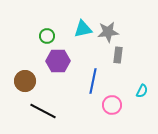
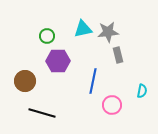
gray rectangle: rotated 21 degrees counterclockwise
cyan semicircle: rotated 16 degrees counterclockwise
black line: moved 1 px left, 2 px down; rotated 12 degrees counterclockwise
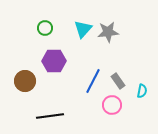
cyan triangle: rotated 36 degrees counterclockwise
green circle: moved 2 px left, 8 px up
gray rectangle: moved 26 px down; rotated 21 degrees counterclockwise
purple hexagon: moved 4 px left
blue line: rotated 15 degrees clockwise
black line: moved 8 px right, 3 px down; rotated 24 degrees counterclockwise
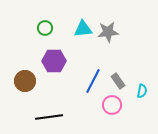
cyan triangle: rotated 42 degrees clockwise
black line: moved 1 px left, 1 px down
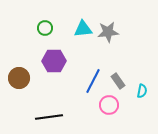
brown circle: moved 6 px left, 3 px up
pink circle: moved 3 px left
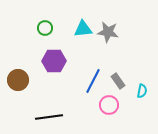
gray star: rotated 15 degrees clockwise
brown circle: moved 1 px left, 2 px down
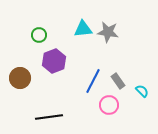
green circle: moved 6 px left, 7 px down
purple hexagon: rotated 20 degrees counterclockwise
brown circle: moved 2 px right, 2 px up
cyan semicircle: rotated 56 degrees counterclockwise
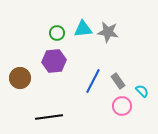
green circle: moved 18 px right, 2 px up
purple hexagon: rotated 15 degrees clockwise
pink circle: moved 13 px right, 1 px down
